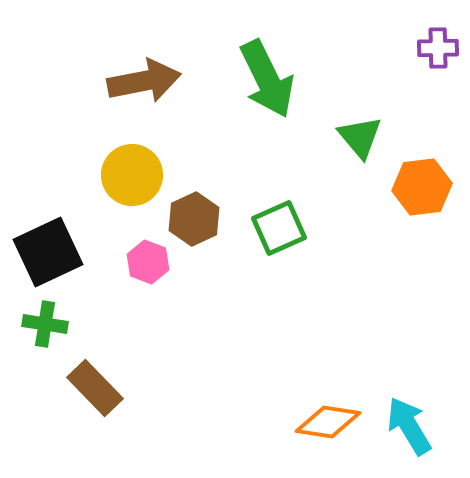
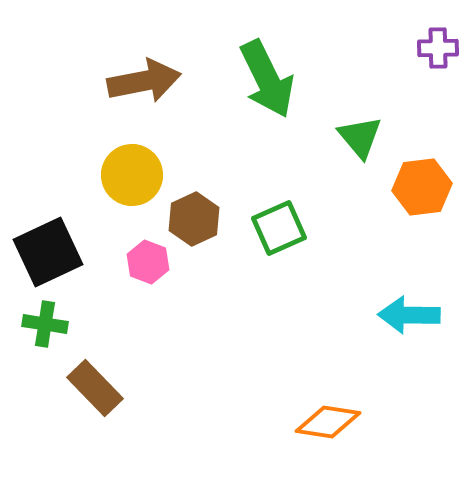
cyan arrow: moved 111 px up; rotated 58 degrees counterclockwise
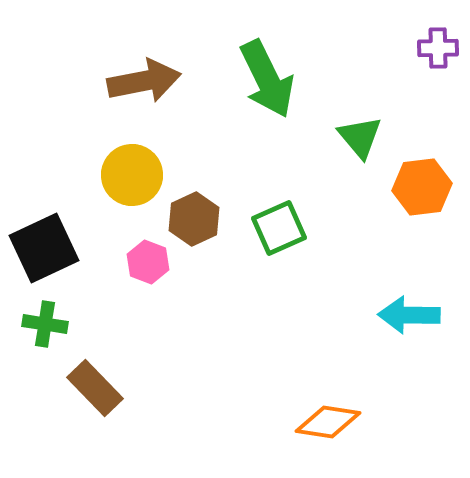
black square: moved 4 px left, 4 px up
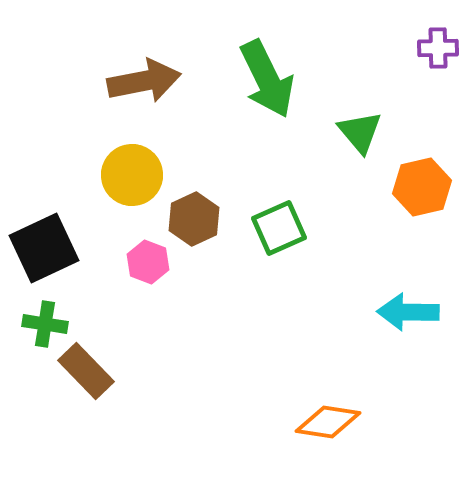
green triangle: moved 5 px up
orange hexagon: rotated 6 degrees counterclockwise
cyan arrow: moved 1 px left, 3 px up
brown rectangle: moved 9 px left, 17 px up
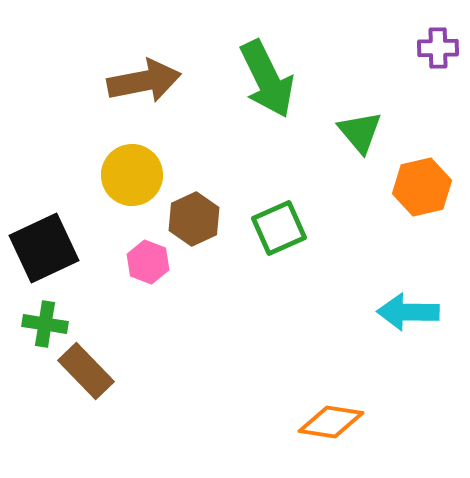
orange diamond: moved 3 px right
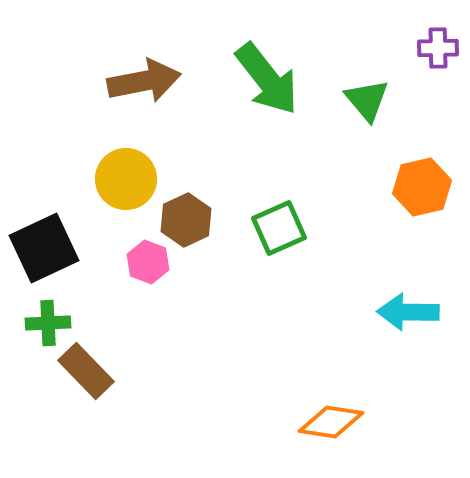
green arrow: rotated 12 degrees counterclockwise
green triangle: moved 7 px right, 32 px up
yellow circle: moved 6 px left, 4 px down
brown hexagon: moved 8 px left, 1 px down
green cross: moved 3 px right, 1 px up; rotated 12 degrees counterclockwise
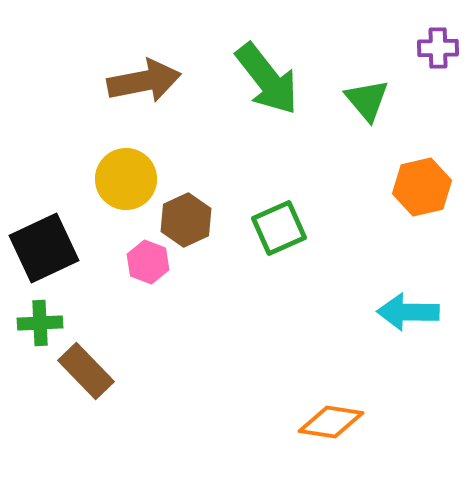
green cross: moved 8 px left
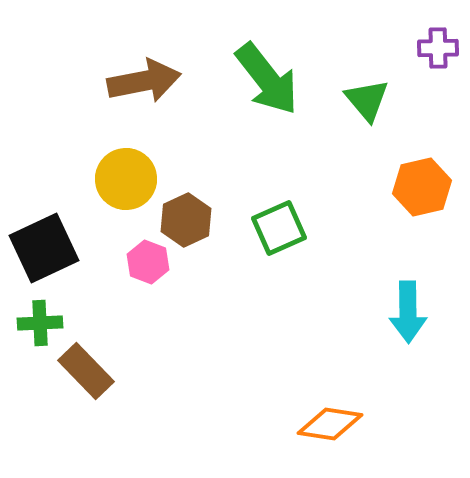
cyan arrow: rotated 92 degrees counterclockwise
orange diamond: moved 1 px left, 2 px down
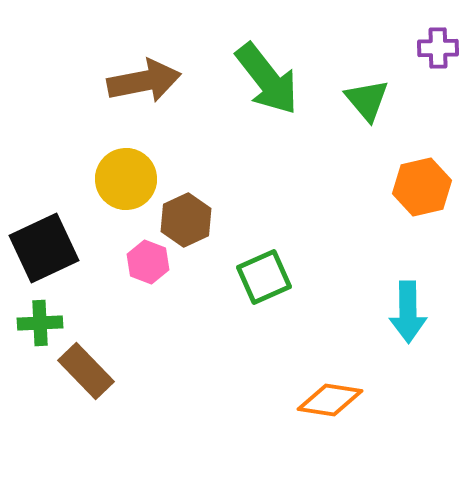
green square: moved 15 px left, 49 px down
orange diamond: moved 24 px up
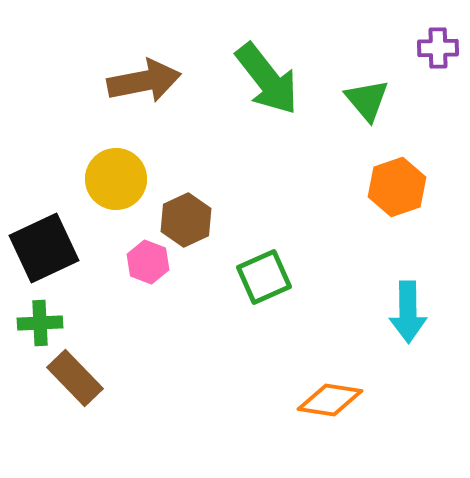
yellow circle: moved 10 px left
orange hexagon: moved 25 px left; rotated 6 degrees counterclockwise
brown rectangle: moved 11 px left, 7 px down
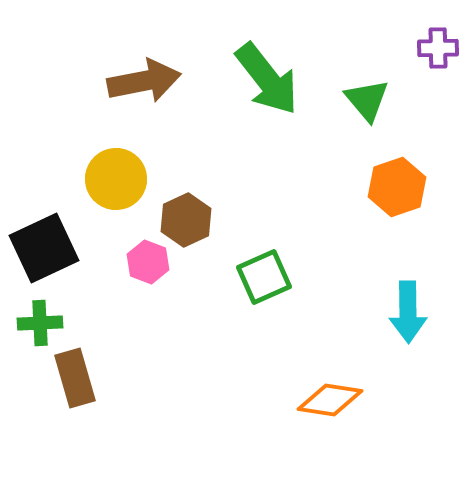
brown rectangle: rotated 28 degrees clockwise
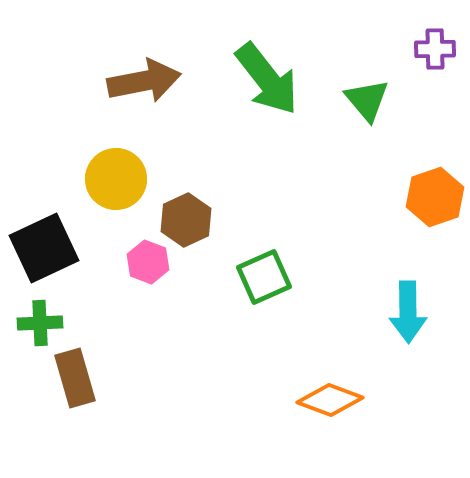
purple cross: moved 3 px left, 1 px down
orange hexagon: moved 38 px right, 10 px down
orange diamond: rotated 12 degrees clockwise
